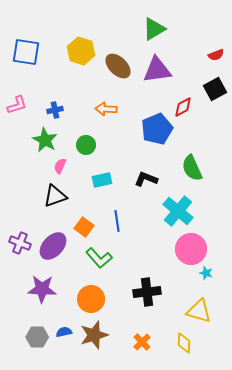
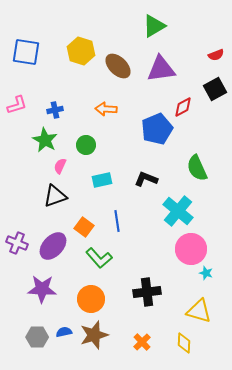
green triangle: moved 3 px up
purple triangle: moved 4 px right, 1 px up
green semicircle: moved 5 px right
purple cross: moved 3 px left
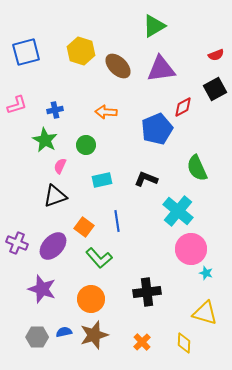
blue square: rotated 24 degrees counterclockwise
orange arrow: moved 3 px down
purple star: rotated 16 degrees clockwise
yellow triangle: moved 6 px right, 2 px down
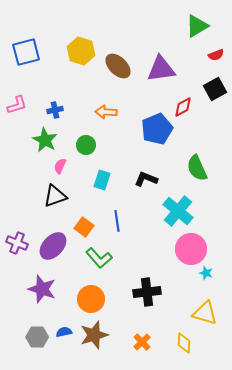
green triangle: moved 43 px right
cyan rectangle: rotated 60 degrees counterclockwise
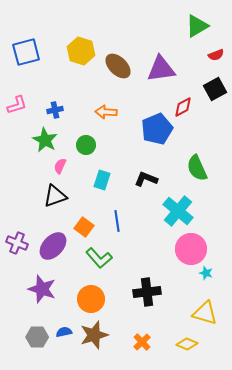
yellow diamond: moved 3 px right, 1 px down; rotated 70 degrees counterclockwise
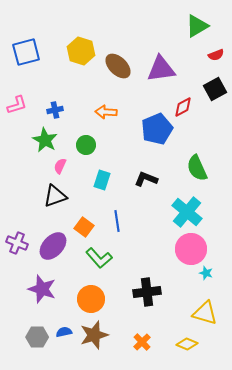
cyan cross: moved 9 px right, 1 px down
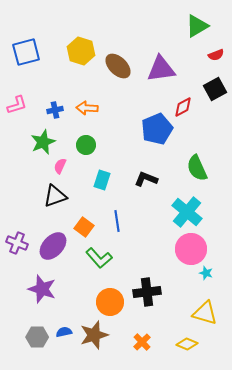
orange arrow: moved 19 px left, 4 px up
green star: moved 2 px left, 2 px down; rotated 20 degrees clockwise
orange circle: moved 19 px right, 3 px down
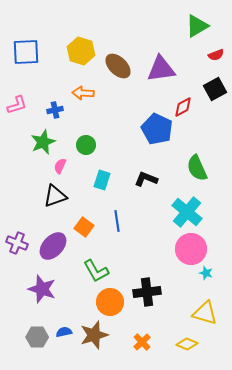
blue square: rotated 12 degrees clockwise
orange arrow: moved 4 px left, 15 px up
blue pentagon: rotated 24 degrees counterclockwise
green L-shape: moved 3 px left, 13 px down; rotated 12 degrees clockwise
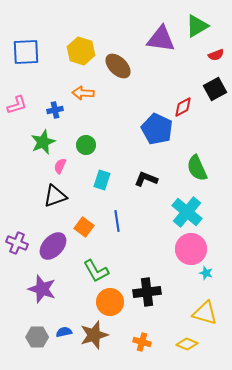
purple triangle: moved 30 px up; rotated 16 degrees clockwise
orange cross: rotated 30 degrees counterclockwise
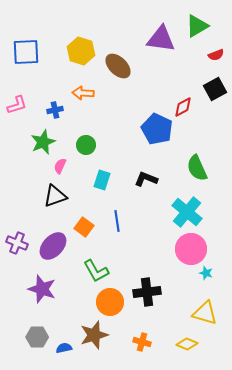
blue semicircle: moved 16 px down
